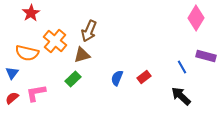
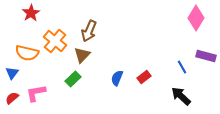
brown triangle: rotated 30 degrees counterclockwise
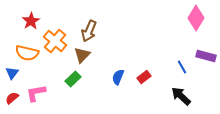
red star: moved 8 px down
blue semicircle: moved 1 px right, 1 px up
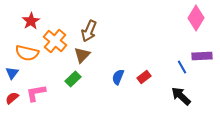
purple rectangle: moved 4 px left; rotated 18 degrees counterclockwise
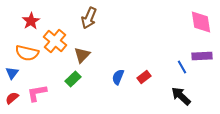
pink diamond: moved 5 px right, 4 px down; rotated 40 degrees counterclockwise
brown arrow: moved 13 px up
pink L-shape: moved 1 px right
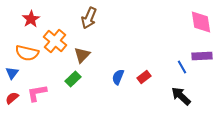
red star: moved 2 px up
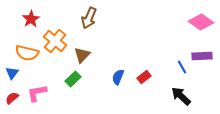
pink diamond: rotated 45 degrees counterclockwise
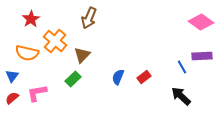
blue triangle: moved 3 px down
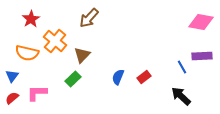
brown arrow: rotated 20 degrees clockwise
pink diamond: rotated 25 degrees counterclockwise
pink L-shape: rotated 10 degrees clockwise
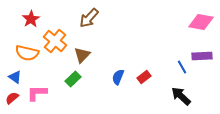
blue triangle: moved 3 px right, 1 px down; rotated 32 degrees counterclockwise
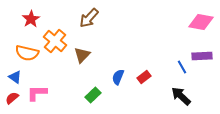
green rectangle: moved 20 px right, 16 px down
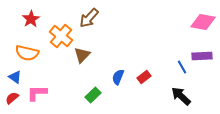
pink diamond: moved 2 px right
orange cross: moved 6 px right, 5 px up
